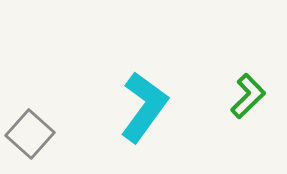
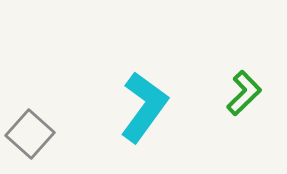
green L-shape: moved 4 px left, 3 px up
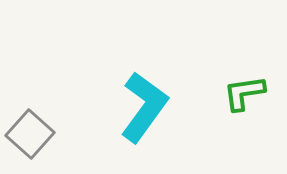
green L-shape: rotated 144 degrees counterclockwise
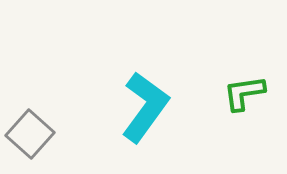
cyan L-shape: moved 1 px right
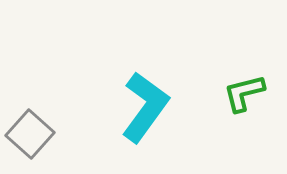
green L-shape: rotated 6 degrees counterclockwise
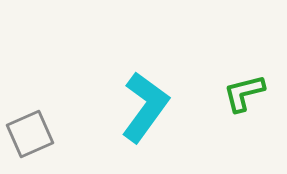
gray square: rotated 24 degrees clockwise
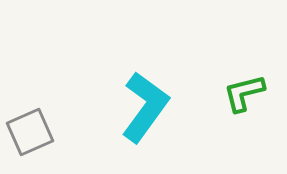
gray square: moved 2 px up
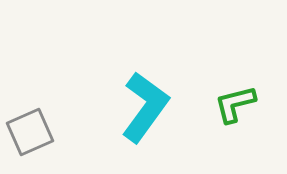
green L-shape: moved 9 px left, 11 px down
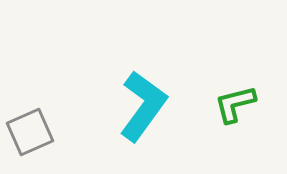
cyan L-shape: moved 2 px left, 1 px up
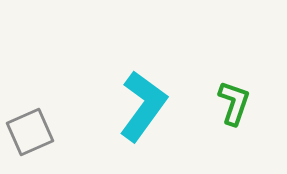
green L-shape: moved 1 px left, 1 px up; rotated 123 degrees clockwise
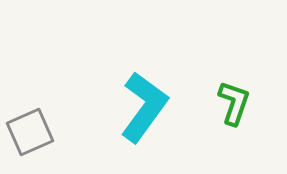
cyan L-shape: moved 1 px right, 1 px down
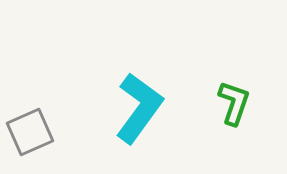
cyan L-shape: moved 5 px left, 1 px down
